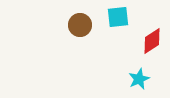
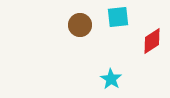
cyan star: moved 28 px left; rotated 15 degrees counterclockwise
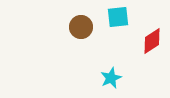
brown circle: moved 1 px right, 2 px down
cyan star: moved 1 px up; rotated 15 degrees clockwise
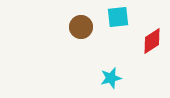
cyan star: rotated 10 degrees clockwise
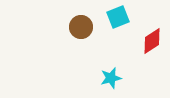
cyan square: rotated 15 degrees counterclockwise
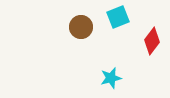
red diamond: rotated 20 degrees counterclockwise
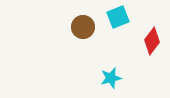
brown circle: moved 2 px right
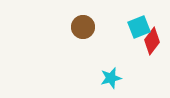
cyan square: moved 21 px right, 10 px down
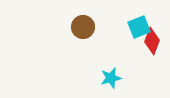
red diamond: rotated 16 degrees counterclockwise
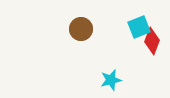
brown circle: moved 2 px left, 2 px down
cyan star: moved 2 px down
